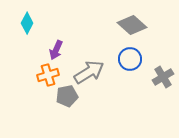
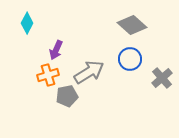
gray cross: moved 1 px left, 1 px down; rotated 10 degrees counterclockwise
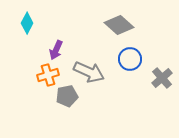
gray diamond: moved 13 px left
gray arrow: rotated 56 degrees clockwise
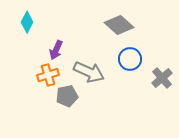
cyan diamond: moved 1 px up
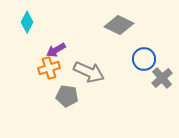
gray diamond: rotated 16 degrees counterclockwise
purple arrow: rotated 36 degrees clockwise
blue circle: moved 14 px right
orange cross: moved 1 px right, 7 px up
gray pentagon: rotated 20 degrees clockwise
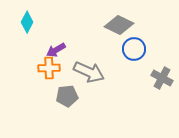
blue circle: moved 10 px left, 10 px up
orange cross: rotated 15 degrees clockwise
gray cross: rotated 20 degrees counterclockwise
gray pentagon: rotated 15 degrees counterclockwise
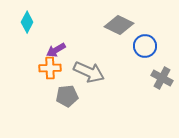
blue circle: moved 11 px right, 3 px up
orange cross: moved 1 px right
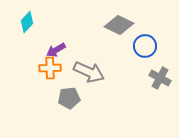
cyan diamond: rotated 15 degrees clockwise
gray cross: moved 2 px left
gray pentagon: moved 2 px right, 2 px down
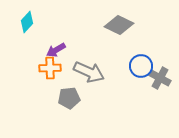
blue circle: moved 4 px left, 20 px down
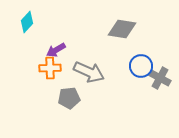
gray diamond: moved 3 px right, 4 px down; rotated 16 degrees counterclockwise
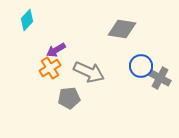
cyan diamond: moved 2 px up
orange cross: rotated 30 degrees counterclockwise
